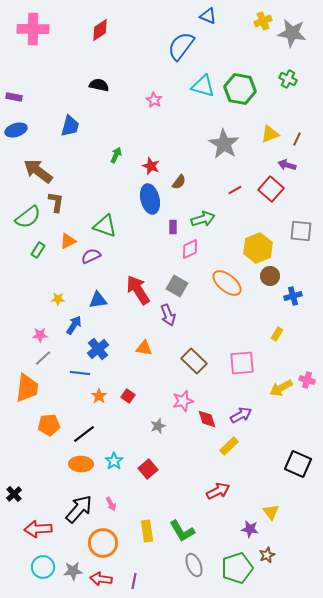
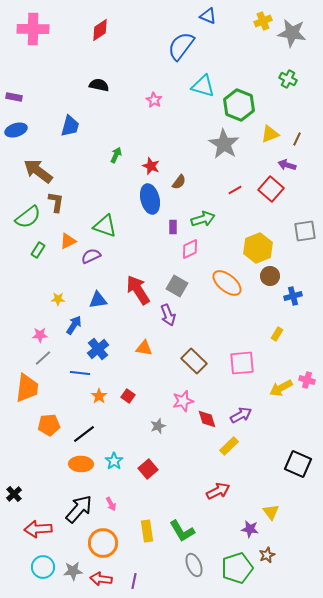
green hexagon at (240, 89): moved 1 px left, 16 px down; rotated 12 degrees clockwise
gray square at (301, 231): moved 4 px right; rotated 15 degrees counterclockwise
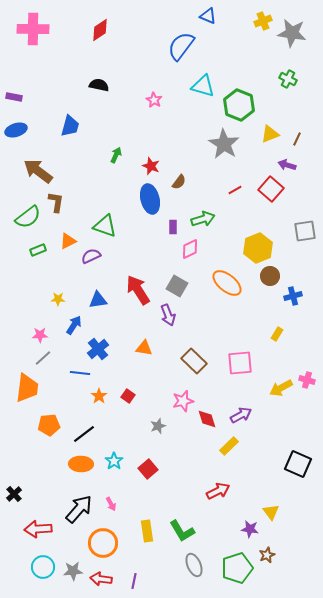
green rectangle at (38, 250): rotated 35 degrees clockwise
pink square at (242, 363): moved 2 px left
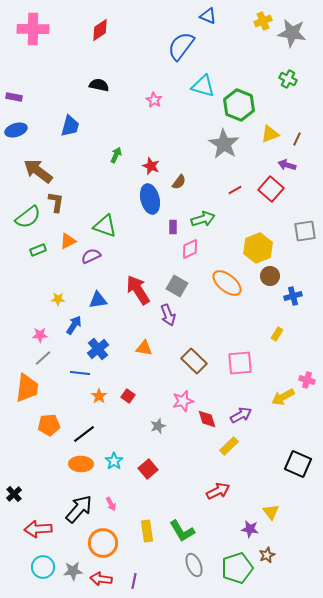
yellow arrow at (281, 388): moved 2 px right, 9 px down
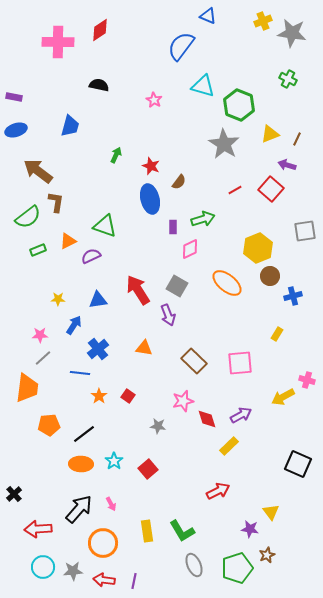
pink cross at (33, 29): moved 25 px right, 13 px down
gray star at (158, 426): rotated 28 degrees clockwise
red arrow at (101, 579): moved 3 px right, 1 px down
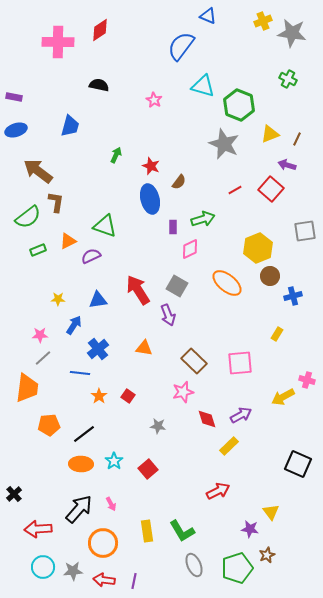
gray star at (224, 144): rotated 8 degrees counterclockwise
pink star at (183, 401): moved 9 px up
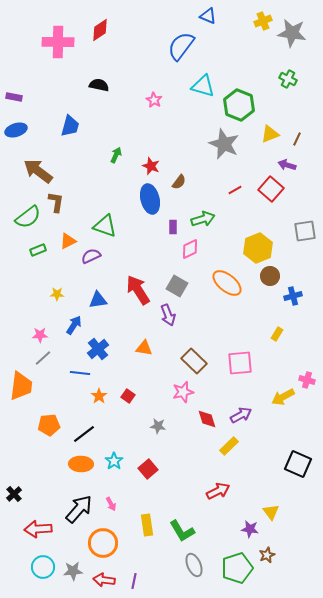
yellow star at (58, 299): moved 1 px left, 5 px up
orange trapezoid at (27, 388): moved 6 px left, 2 px up
yellow rectangle at (147, 531): moved 6 px up
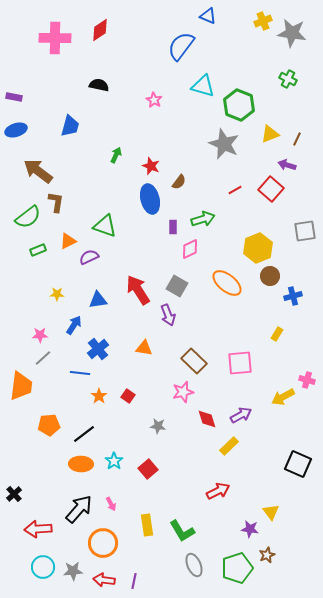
pink cross at (58, 42): moved 3 px left, 4 px up
purple semicircle at (91, 256): moved 2 px left, 1 px down
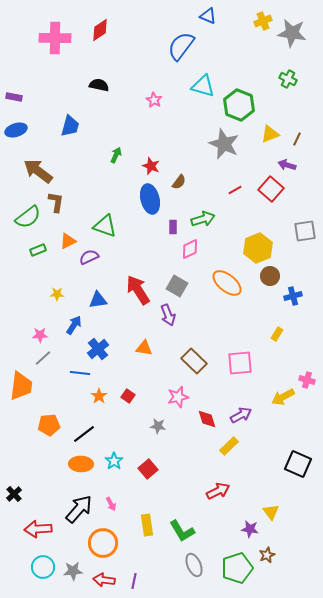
pink star at (183, 392): moved 5 px left, 5 px down
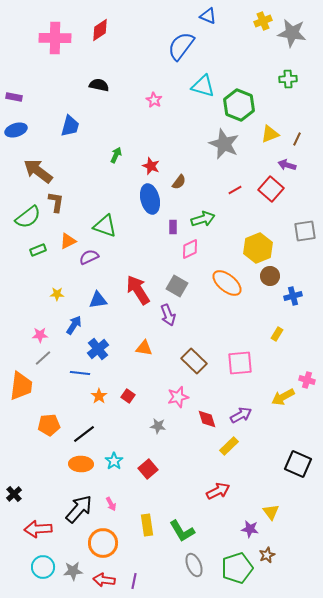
green cross at (288, 79): rotated 30 degrees counterclockwise
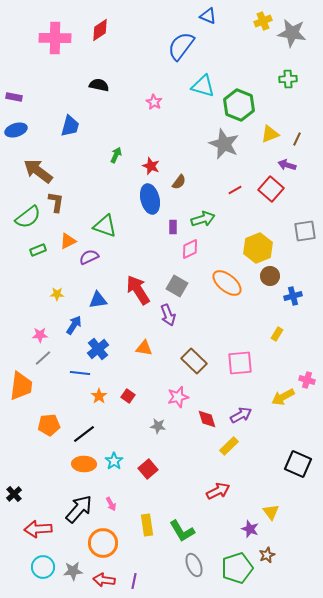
pink star at (154, 100): moved 2 px down
orange ellipse at (81, 464): moved 3 px right
purple star at (250, 529): rotated 12 degrees clockwise
